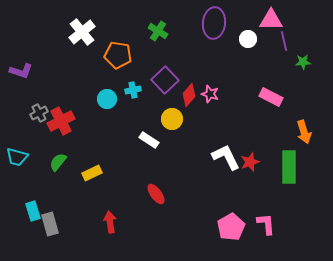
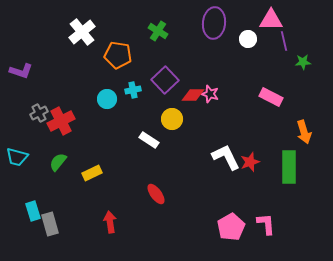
red diamond: moved 4 px right; rotated 50 degrees clockwise
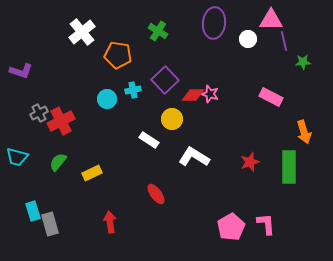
white L-shape: moved 32 px left; rotated 32 degrees counterclockwise
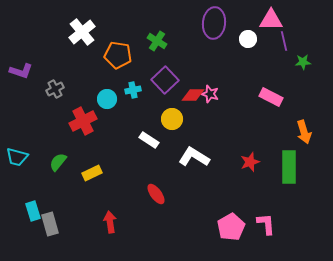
green cross: moved 1 px left, 10 px down
gray cross: moved 16 px right, 24 px up
red cross: moved 22 px right
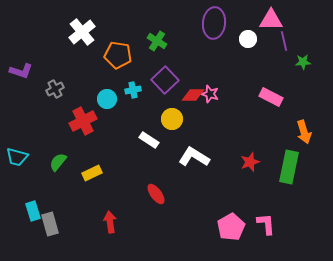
green rectangle: rotated 12 degrees clockwise
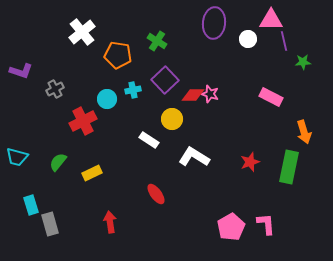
cyan rectangle: moved 2 px left, 6 px up
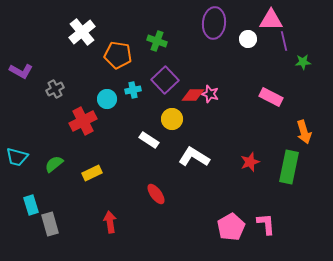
green cross: rotated 12 degrees counterclockwise
purple L-shape: rotated 10 degrees clockwise
green semicircle: moved 4 px left, 2 px down; rotated 12 degrees clockwise
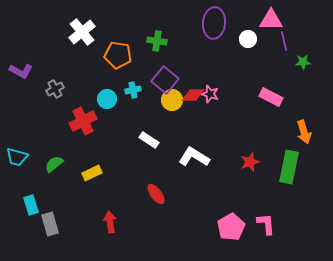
green cross: rotated 12 degrees counterclockwise
purple square: rotated 8 degrees counterclockwise
yellow circle: moved 19 px up
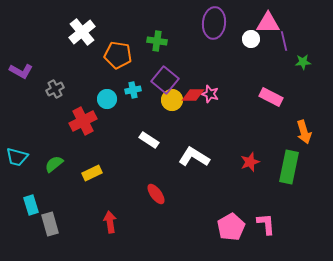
pink triangle: moved 3 px left, 3 px down
white circle: moved 3 px right
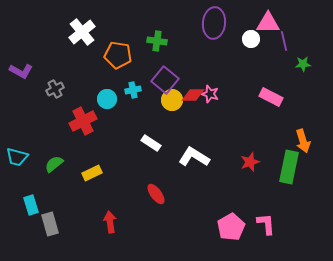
green star: moved 2 px down
orange arrow: moved 1 px left, 9 px down
white rectangle: moved 2 px right, 3 px down
